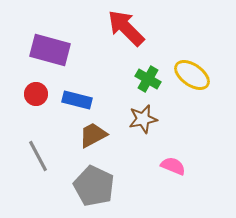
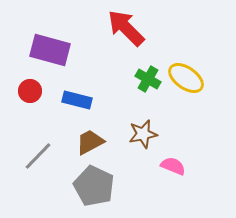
yellow ellipse: moved 6 px left, 3 px down
red circle: moved 6 px left, 3 px up
brown star: moved 15 px down
brown trapezoid: moved 3 px left, 7 px down
gray line: rotated 72 degrees clockwise
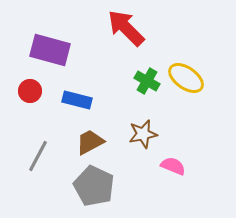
green cross: moved 1 px left, 2 px down
gray line: rotated 16 degrees counterclockwise
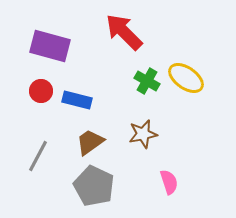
red arrow: moved 2 px left, 4 px down
purple rectangle: moved 4 px up
red circle: moved 11 px right
brown trapezoid: rotated 8 degrees counterclockwise
pink semicircle: moved 4 px left, 16 px down; rotated 50 degrees clockwise
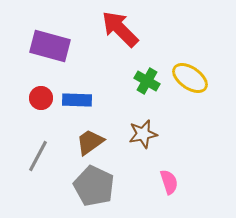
red arrow: moved 4 px left, 3 px up
yellow ellipse: moved 4 px right
red circle: moved 7 px down
blue rectangle: rotated 12 degrees counterclockwise
